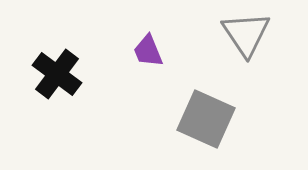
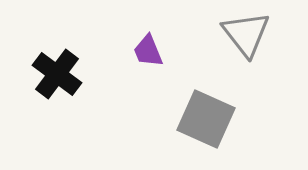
gray triangle: rotated 4 degrees counterclockwise
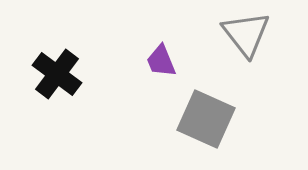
purple trapezoid: moved 13 px right, 10 px down
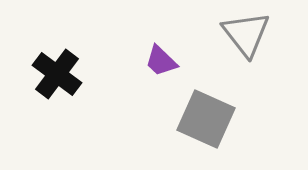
purple trapezoid: rotated 24 degrees counterclockwise
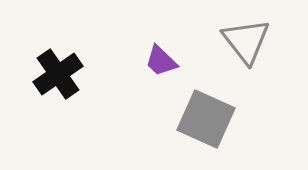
gray triangle: moved 7 px down
black cross: moved 1 px right; rotated 18 degrees clockwise
